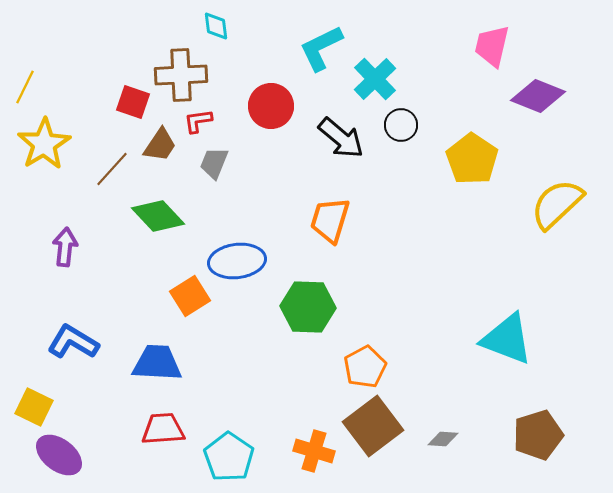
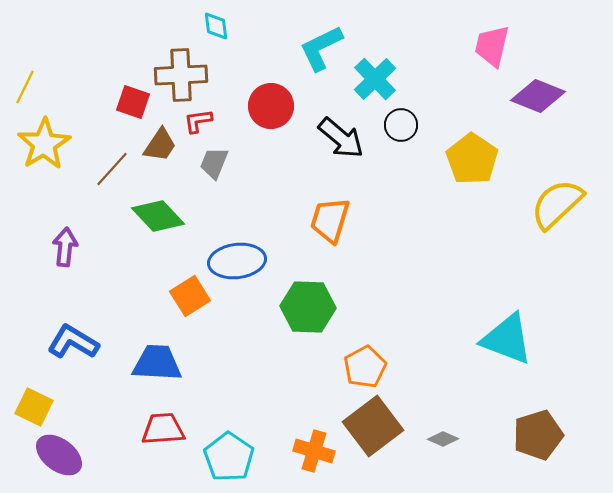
gray diamond: rotated 20 degrees clockwise
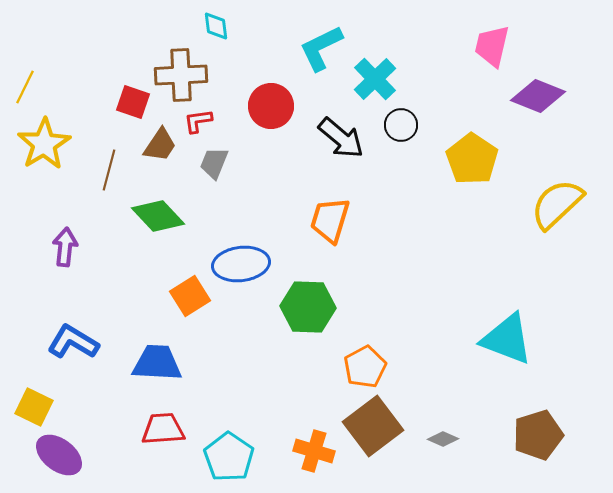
brown line: moved 3 px left, 1 px down; rotated 27 degrees counterclockwise
blue ellipse: moved 4 px right, 3 px down
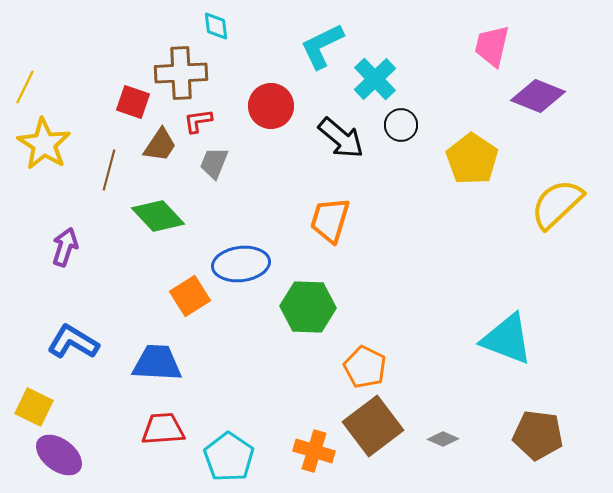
cyan L-shape: moved 1 px right, 2 px up
brown cross: moved 2 px up
yellow star: rotated 8 degrees counterclockwise
purple arrow: rotated 12 degrees clockwise
orange pentagon: rotated 18 degrees counterclockwise
brown pentagon: rotated 24 degrees clockwise
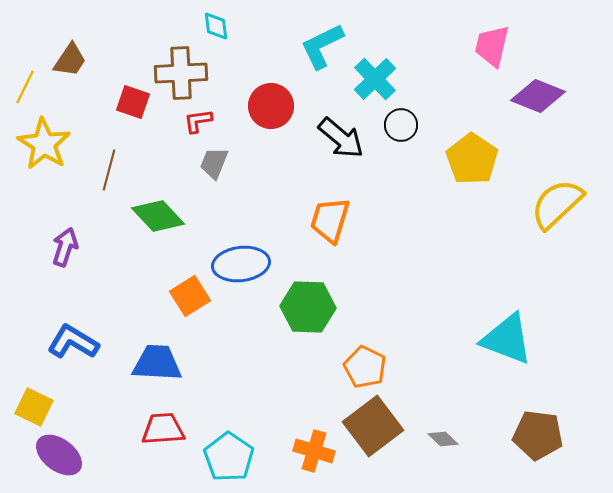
brown trapezoid: moved 90 px left, 85 px up
gray diamond: rotated 20 degrees clockwise
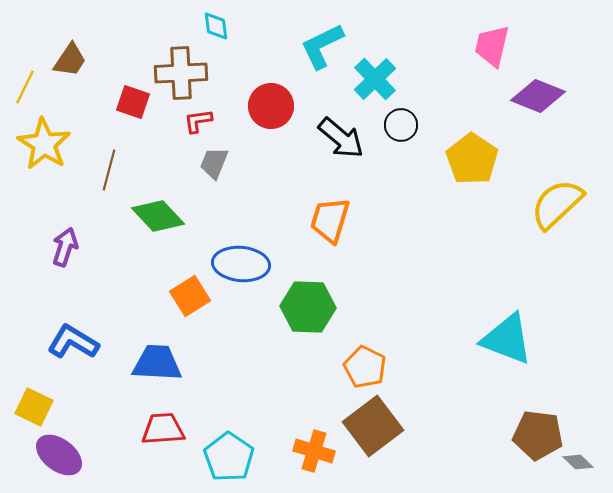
blue ellipse: rotated 12 degrees clockwise
gray diamond: moved 135 px right, 23 px down
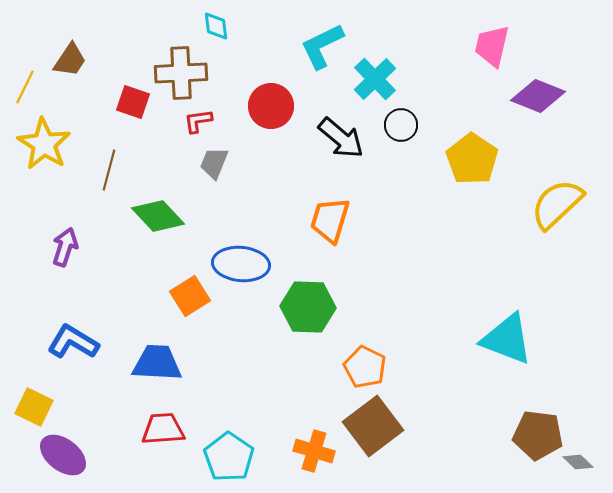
purple ellipse: moved 4 px right
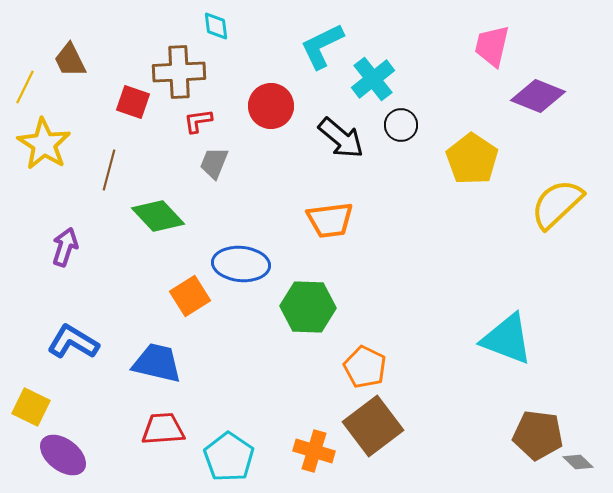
brown trapezoid: rotated 120 degrees clockwise
brown cross: moved 2 px left, 1 px up
cyan cross: moved 2 px left; rotated 6 degrees clockwise
orange trapezoid: rotated 114 degrees counterclockwise
blue trapezoid: rotated 10 degrees clockwise
yellow square: moved 3 px left
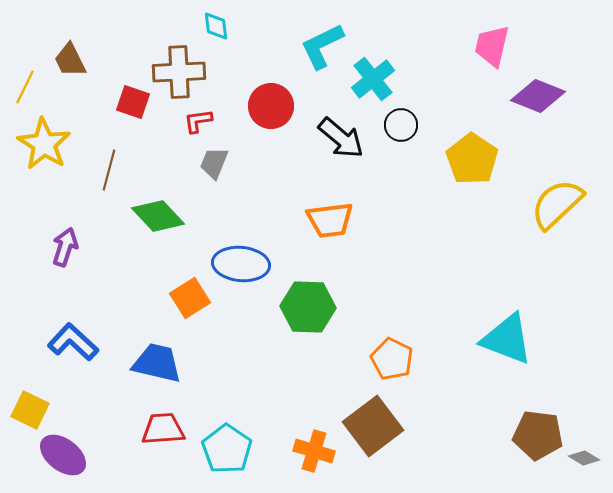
orange square: moved 2 px down
blue L-shape: rotated 12 degrees clockwise
orange pentagon: moved 27 px right, 8 px up
yellow square: moved 1 px left, 3 px down
cyan pentagon: moved 2 px left, 8 px up
gray diamond: moved 6 px right, 4 px up; rotated 12 degrees counterclockwise
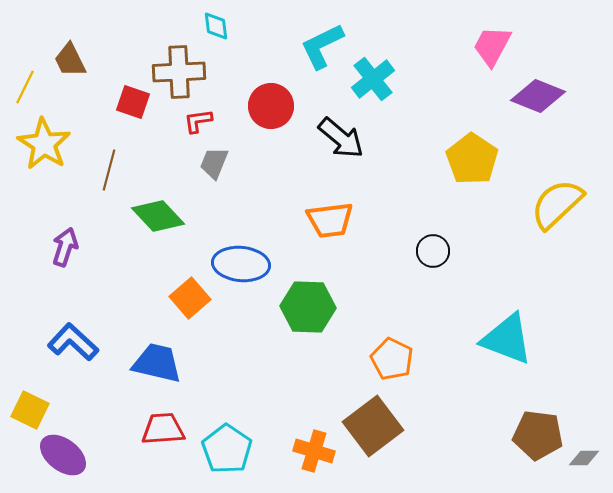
pink trapezoid: rotated 15 degrees clockwise
black circle: moved 32 px right, 126 px down
orange square: rotated 9 degrees counterclockwise
gray diamond: rotated 32 degrees counterclockwise
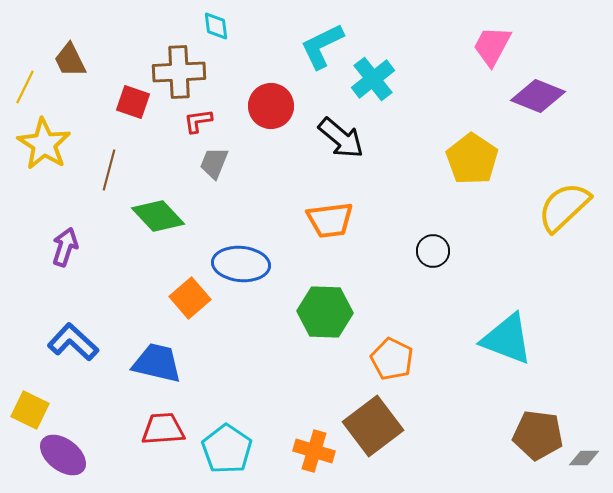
yellow semicircle: moved 7 px right, 3 px down
green hexagon: moved 17 px right, 5 px down
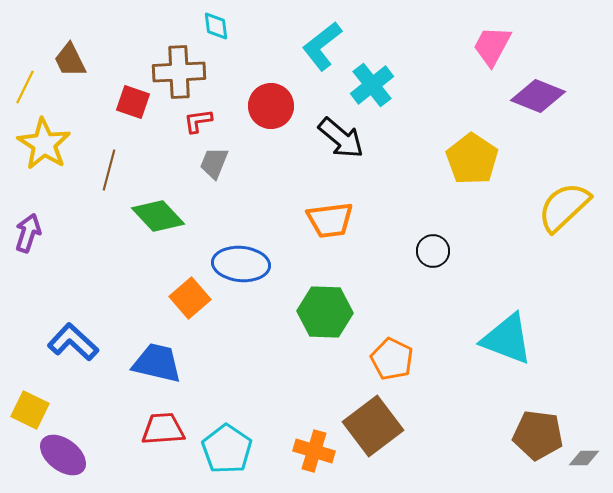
cyan L-shape: rotated 12 degrees counterclockwise
cyan cross: moved 1 px left, 6 px down
purple arrow: moved 37 px left, 14 px up
